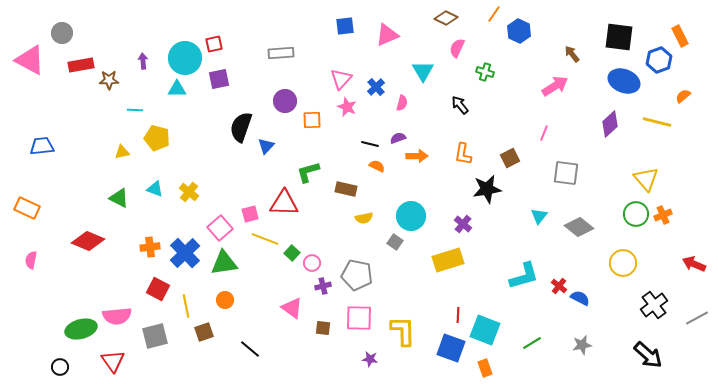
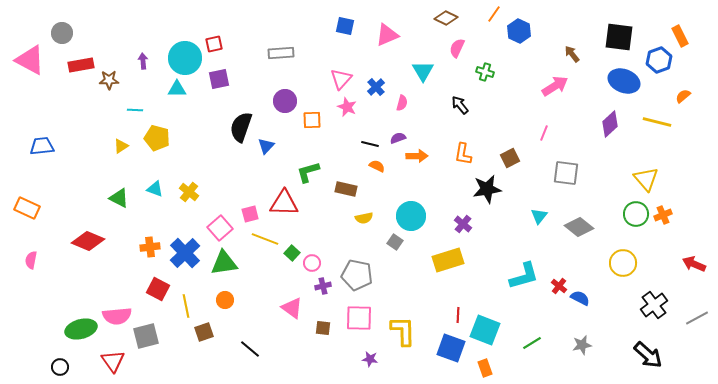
blue square at (345, 26): rotated 18 degrees clockwise
yellow triangle at (122, 152): moved 1 px left, 6 px up; rotated 21 degrees counterclockwise
gray square at (155, 336): moved 9 px left
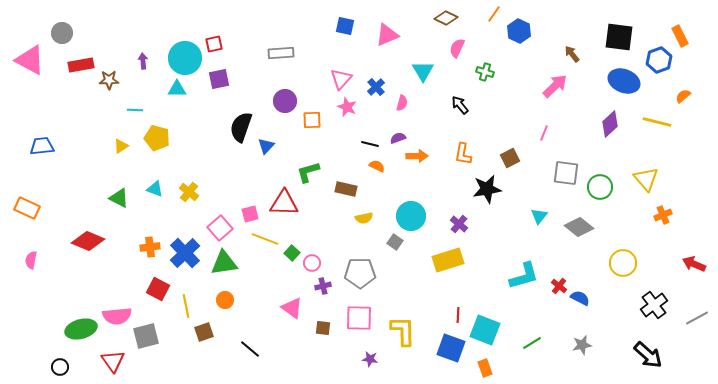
pink arrow at (555, 86): rotated 12 degrees counterclockwise
green circle at (636, 214): moved 36 px left, 27 px up
purple cross at (463, 224): moved 4 px left
gray pentagon at (357, 275): moved 3 px right, 2 px up; rotated 12 degrees counterclockwise
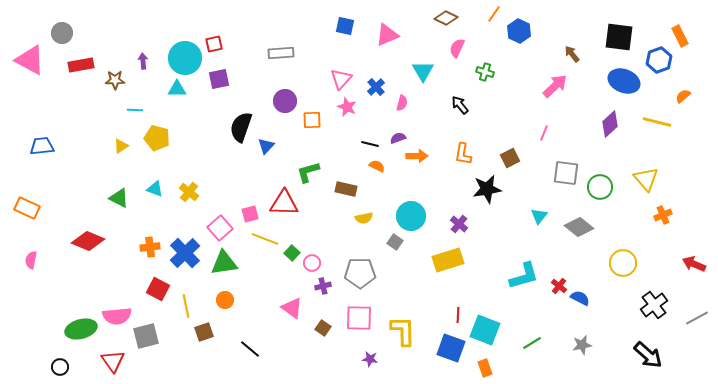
brown star at (109, 80): moved 6 px right
brown square at (323, 328): rotated 28 degrees clockwise
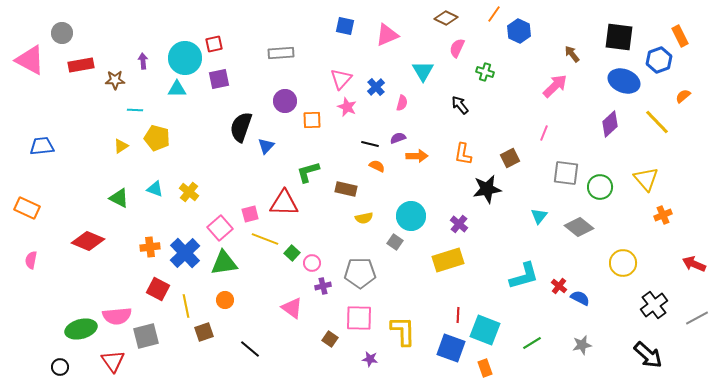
yellow line at (657, 122): rotated 32 degrees clockwise
brown square at (323, 328): moved 7 px right, 11 px down
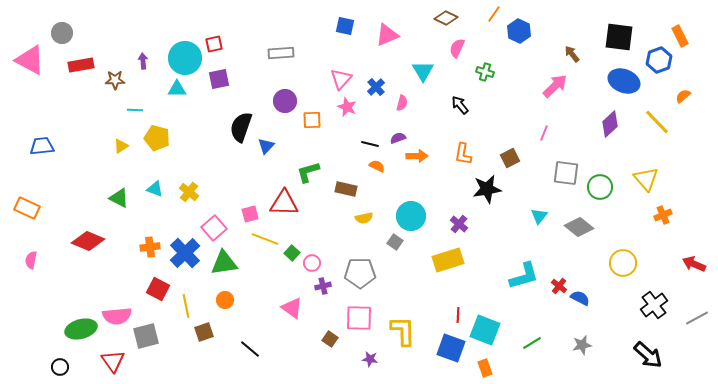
pink square at (220, 228): moved 6 px left
